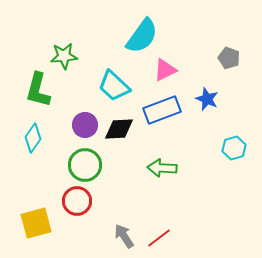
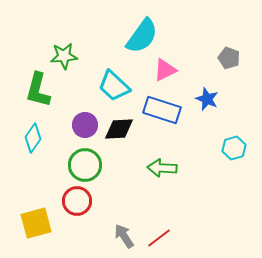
blue rectangle: rotated 39 degrees clockwise
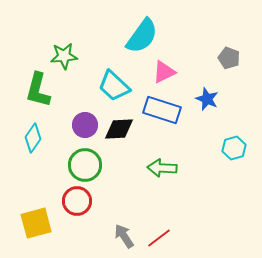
pink triangle: moved 1 px left, 2 px down
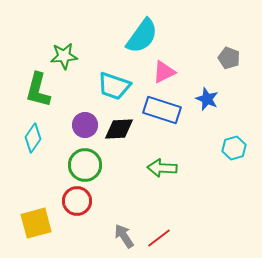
cyan trapezoid: rotated 24 degrees counterclockwise
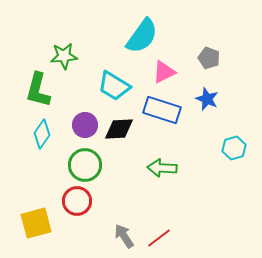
gray pentagon: moved 20 px left
cyan trapezoid: rotated 12 degrees clockwise
cyan diamond: moved 9 px right, 4 px up
